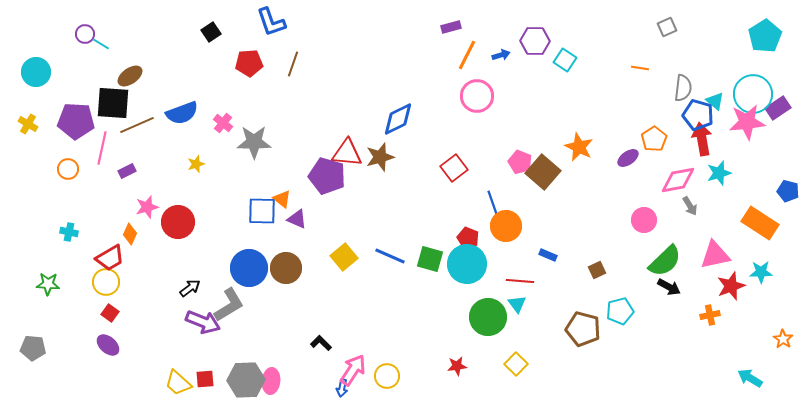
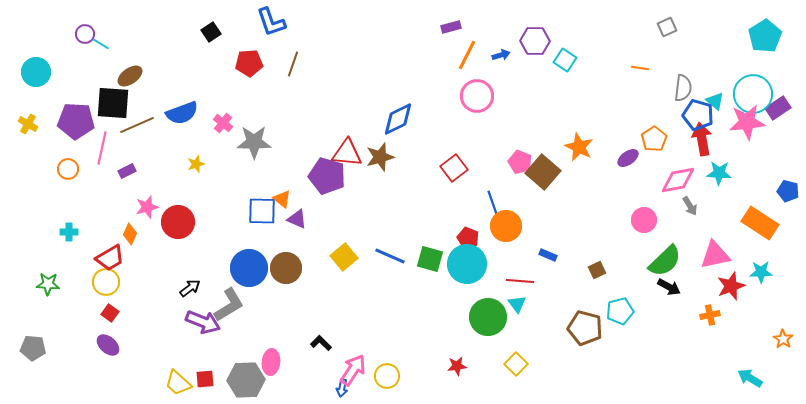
cyan star at (719, 173): rotated 20 degrees clockwise
cyan cross at (69, 232): rotated 12 degrees counterclockwise
brown pentagon at (583, 329): moved 2 px right, 1 px up
pink ellipse at (271, 381): moved 19 px up
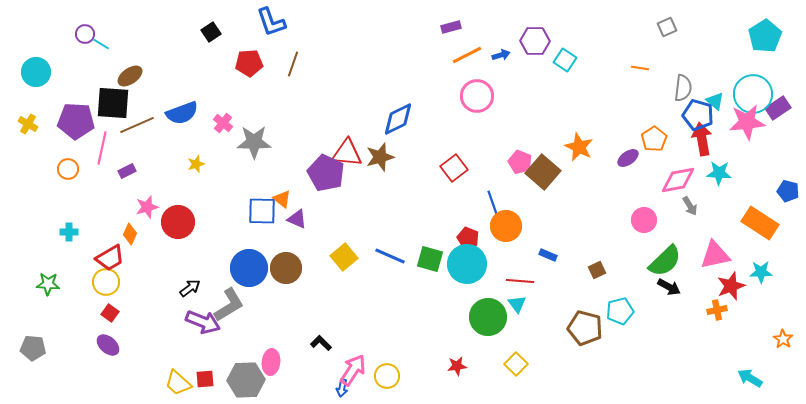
orange line at (467, 55): rotated 36 degrees clockwise
purple pentagon at (327, 176): moved 1 px left, 3 px up; rotated 9 degrees clockwise
orange cross at (710, 315): moved 7 px right, 5 px up
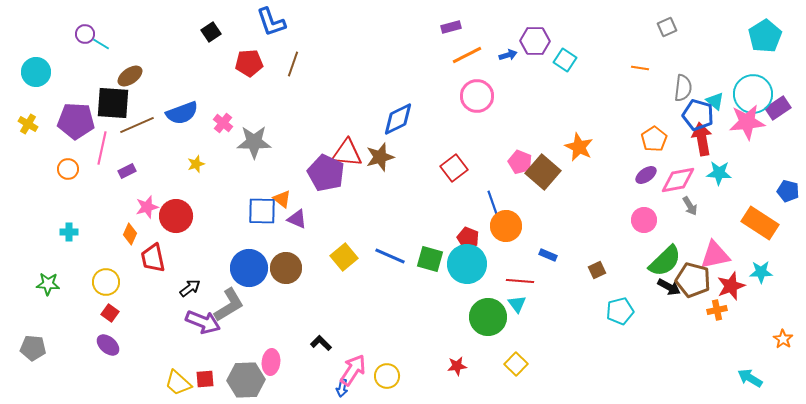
blue arrow at (501, 55): moved 7 px right
purple ellipse at (628, 158): moved 18 px right, 17 px down
red circle at (178, 222): moved 2 px left, 6 px up
red trapezoid at (110, 258): moved 43 px right; rotated 108 degrees clockwise
brown pentagon at (585, 328): moved 108 px right, 48 px up
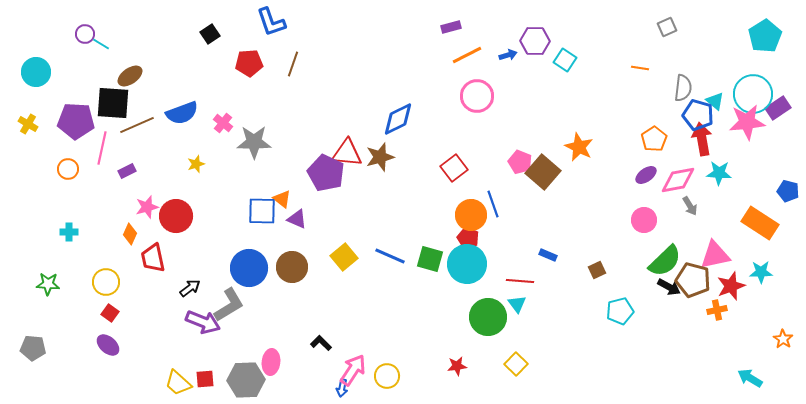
black square at (211, 32): moved 1 px left, 2 px down
orange circle at (506, 226): moved 35 px left, 11 px up
brown circle at (286, 268): moved 6 px right, 1 px up
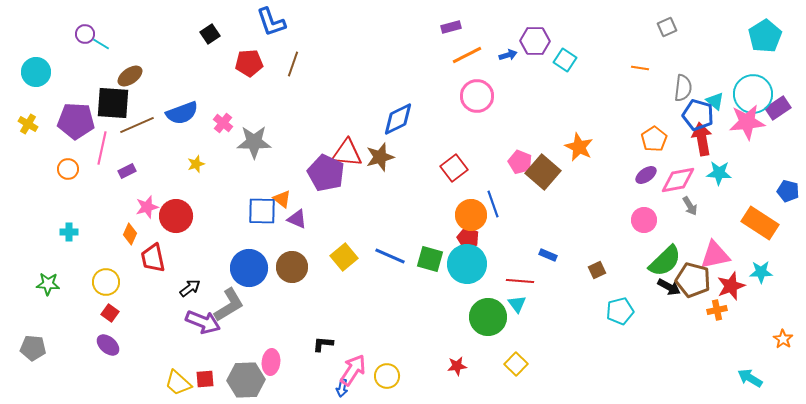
black L-shape at (321, 343): moved 2 px right, 1 px down; rotated 40 degrees counterclockwise
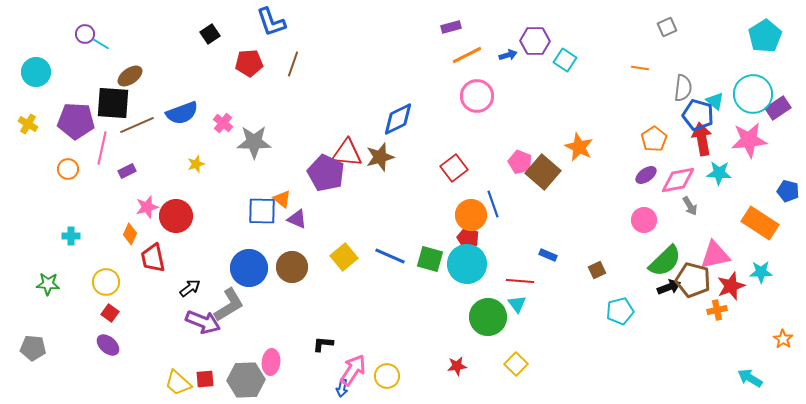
pink star at (747, 122): moved 2 px right, 18 px down
cyan cross at (69, 232): moved 2 px right, 4 px down
black arrow at (669, 287): rotated 50 degrees counterclockwise
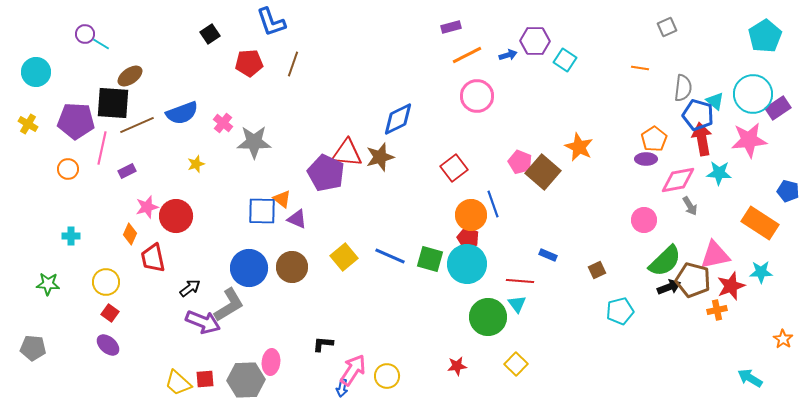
purple ellipse at (646, 175): moved 16 px up; rotated 35 degrees clockwise
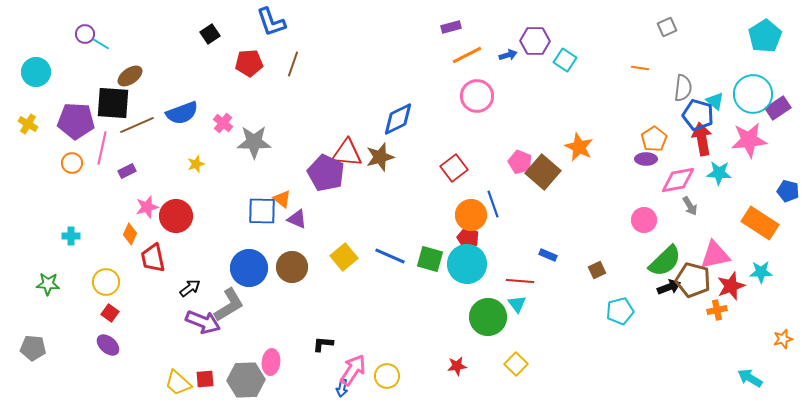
orange circle at (68, 169): moved 4 px right, 6 px up
orange star at (783, 339): rotated 24 degrees clockwise
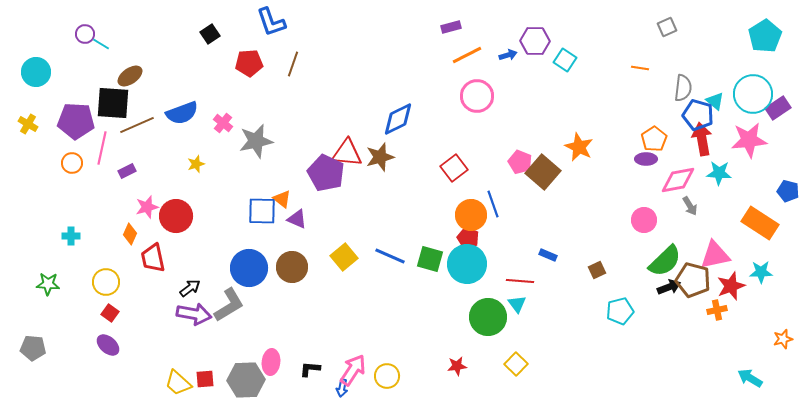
gray star at (254, 142): moved 2 px right, 1 px up; rotated 12 degrees counterclockwise
purple arrow at (203, 322): moved 9 px left, 8 px up; rotated 12 degrees counterclockwise
black L-shape at (323, 344): moved 13 px left, 25 px down
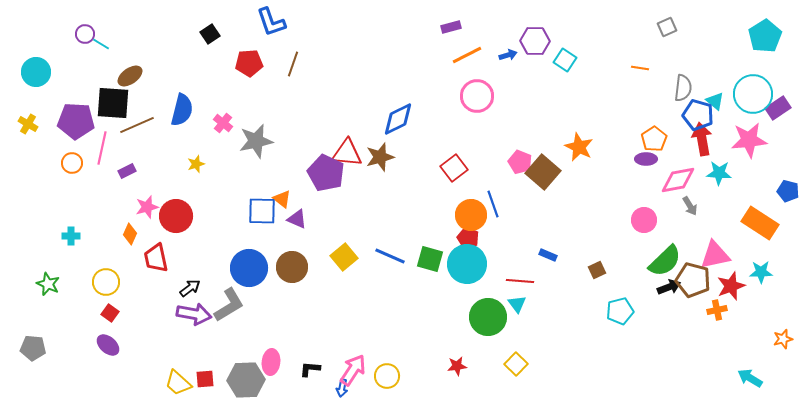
blue semicircle at (182, 113): moved 3 px up; rotated 56 degrees counterclockwise
red trapezoid at (153, 258): moved 3 px right
green star at (48, 284): rotated 20 degrees clockwise
